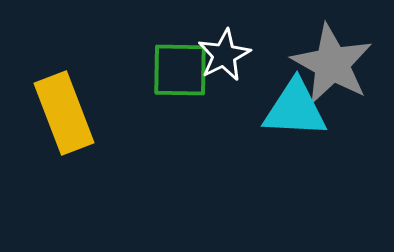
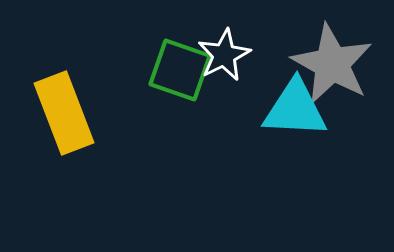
green square: rotated 18 degrees clockwise
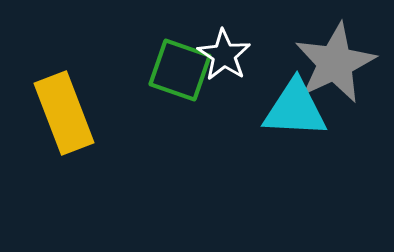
white star: rotated 12 degrees counterclockwise
gray star: moved 3 px right, 1 px up; rotated 18 degrees clockwise
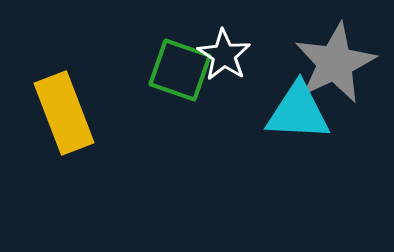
cyan triangle: moved 3 px right, 3 px down
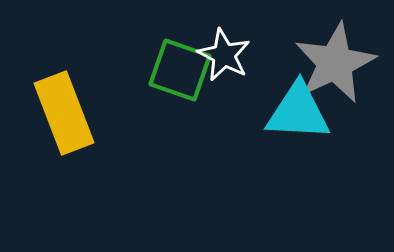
white star: rotated 6 degrees counterclockwise
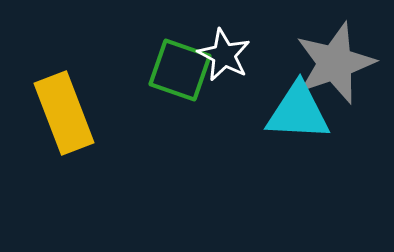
gray star: rotated 6 degrees clockwise
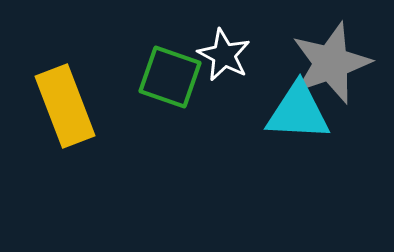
gray star: moved 4 px left
green square: moved 10 px left, 7 px down
yellow rectangle: moved 1 px right, 7 px up
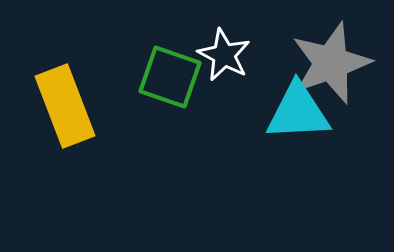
cyan triangle: rotated 6 degrees counterclockwise
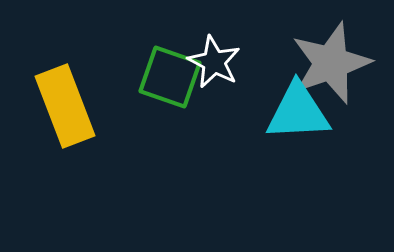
white star: moved 10 px left, 7 px down
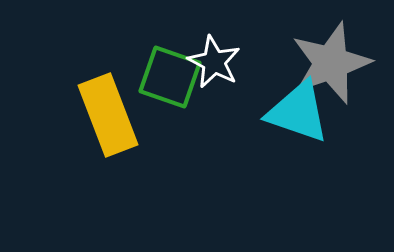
yellow rectangle: moved 43 px right, 9 px down
cyan triangle: rotated 22 degrees clockwise
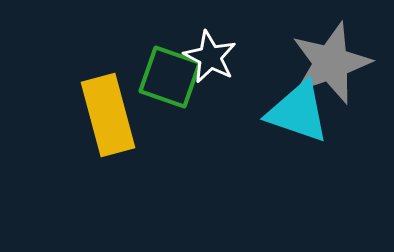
white star: moved 4 px left, 5 px up
yellow rectangle: rotated 6 degrees clockwise
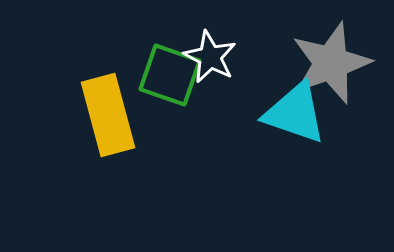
green square: moved 2 px up
cyan triangle: moved 3 px left, 1 px down
